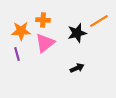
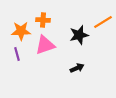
orange line: moved 4 px right, 1 px down
black star: moved 2 px right, 2 px down
pink triangle: moved 2 px down; rotated 20 degrees clockwise
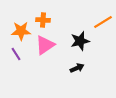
black star: moved 1 px right, 6 px down
pink triangle: rotated 15 degrees counterclockwise
purple line: moved 1 px left; rotated 16 degrees counterclockwise
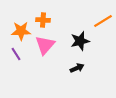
orange line: moved 1 px up
pink triangle: rotated 15 degrees counterclockwise
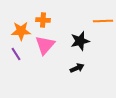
orange line: rotated 30 degrees clockwise
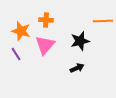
orange cross: moved 3 px right
orange star: rotated 18 degrees clockwise
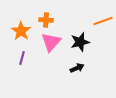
orange line: rotated 18 degrees counterclockwise
orange star: rotated 18 degrees clockwise
black star: moved 1 px down
pink triangle: moved 6 px right, 3 px up
purple line: moved 6 px right, 4 px down; rotated 48 degrees clockwise
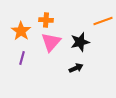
black arrow: moved 1 px left
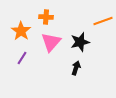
orange cross: moved 3 px up
purple line: rotated 16 degrees clockwise
black arrow: rotated 48 degrees counterclockwise
